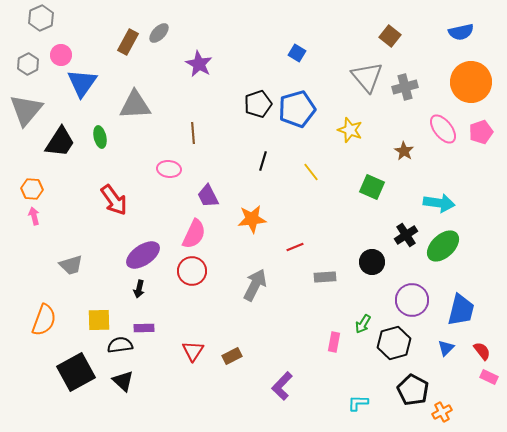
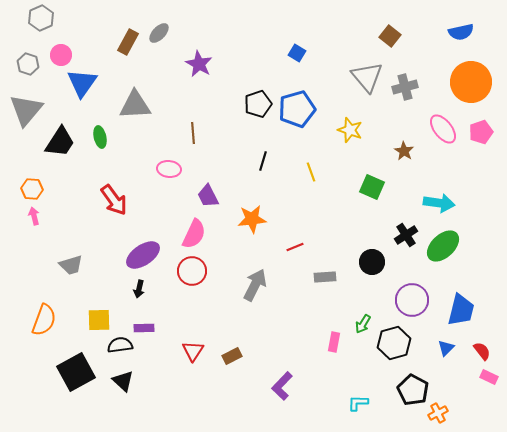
gray hexagon at (28, 64): rotated 15 degrees counterclockwise
yellow line at (311, 172): rotated 18 degrees clockwise
orange cross at (442, 412): moved 4 px left, 1 px down
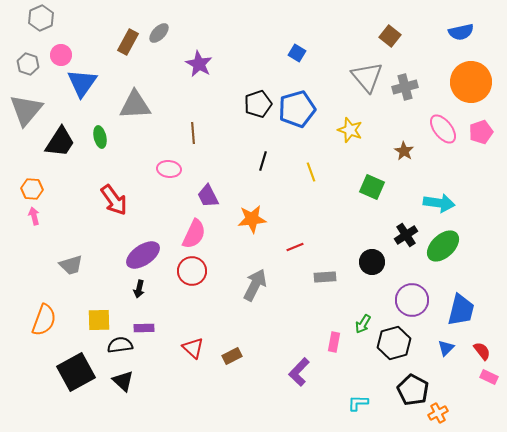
red triangle at (193, 351): moved 3 px up; rotated 20 degrees counterclockwise
purple L-shape at (282, 386): moved 17 px right, 14 px up
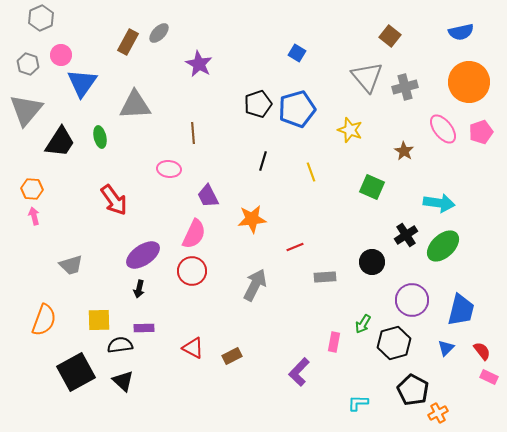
orange circle at (471, 82): moved 2 px left
red triangle at (193, 348): rotated 15 degrees counterclockwise
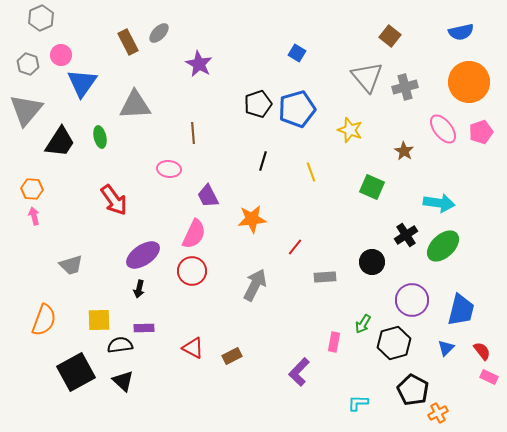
brown rectangle at (128, 42): rotated 55 degrees counterclockwise
red line at (295, 247): rotated 30 degrees counterclockwise
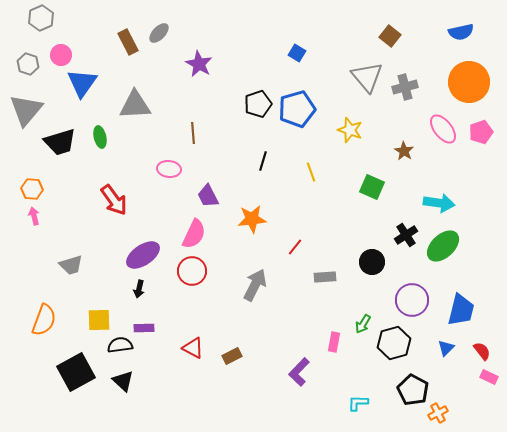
black trapezoid at (60, 142): rotated 40 degrees clockwise
